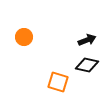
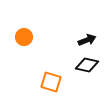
orange square: moved 7 px left
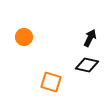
black arrow: moved 3 px right, 2 px up; rotated 42 degrees counterclockwise
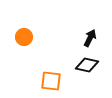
orange square: moved 1 px up; rotated 10 degrees counterclockwise
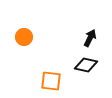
black diamond: moved 1 px left
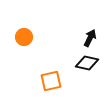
black diamond: moved 1 px right, 2 px up
orange square: rotated 20 degrees counterclockwise
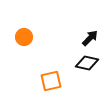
black arrow: rotated 18 degrees clockwise
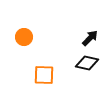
orange square: moved 7 px left, 6 px up; rotated 15 degrees clockwise
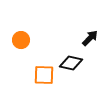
orange circle: moved 3 px left, 3 px down
black diamond: moved 16 px left
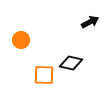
black arrow: moved 16 px up; rotated 18 degrees clockwise
